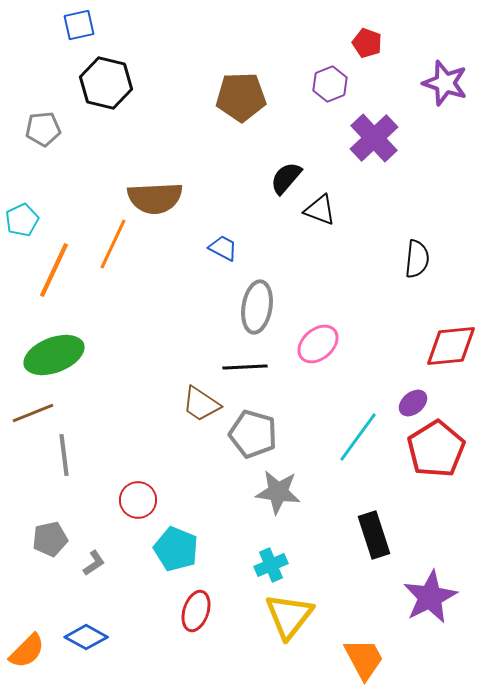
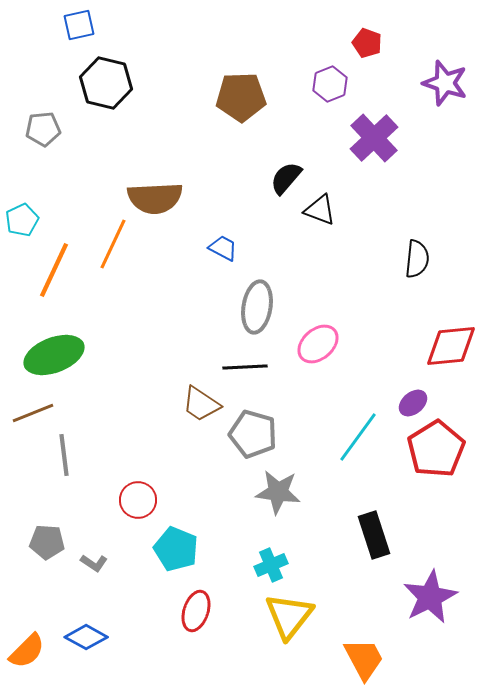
gray pentagon at (50, 539): moved 3 px left, 3 px down; rotated 16 degrees clockwise
gray L-shape at (94, 563): rotated 68 degrees clockwise
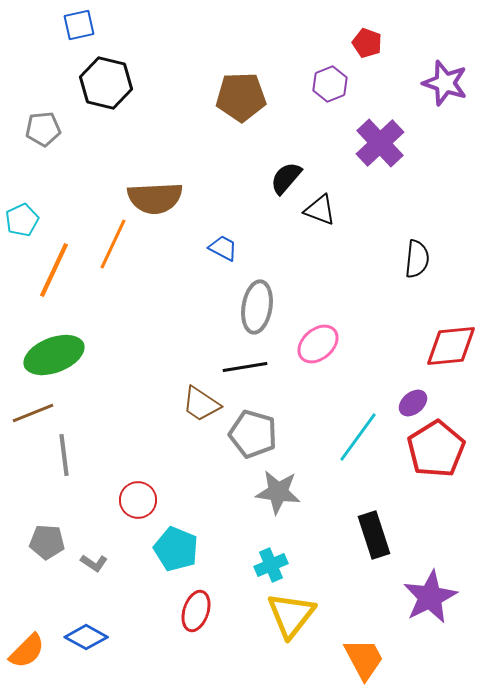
purple cross at (374, 138): moved 6 px right, 5 px down
black line at (245, 367): rotated 6 degrees counterclockwise
yellow triangle at (289, 616): moved 2 px right, 1 px up
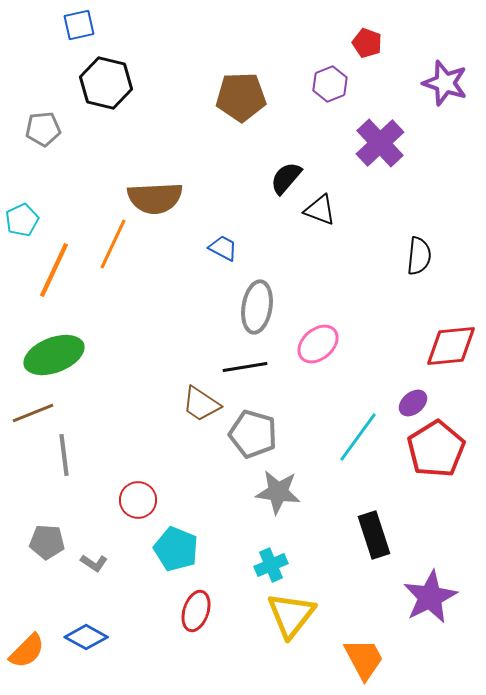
black semicircle at (417, 259): moved 2 px right, 3 px up
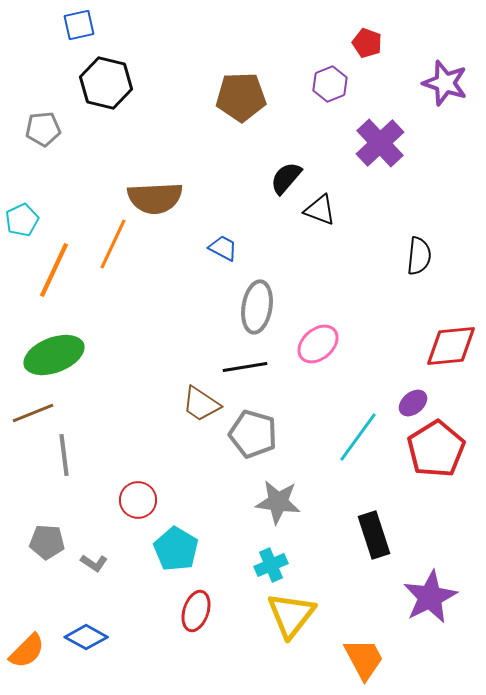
gray star at (278, 492): moved 10 px down
cyan pentagon at (176, 549): rotated 9 degrees clockwise
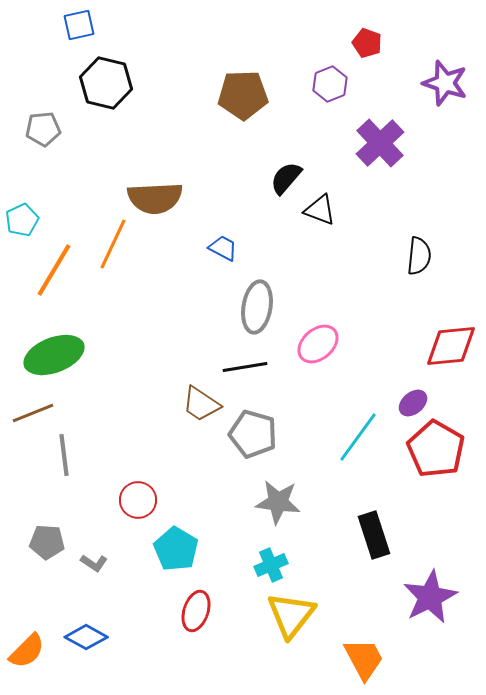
brown pentagon at (241, 97): moved 2 px right, 2 px up
orange line at (54, 270): rotated 6 degrees clockwise
red pentagon at (436, 449): rotated 10 degrees counterclockwise
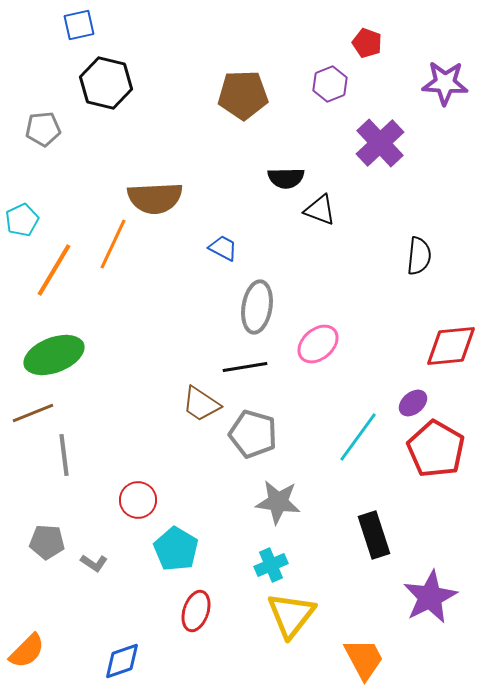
purple star at (445, 83): rotated 15 degrees counterclockwise
black semicircle at (286, 178): rotated 132 degrees counterclockwise
blue diamond at (86, 637): moved 36 px right, 24 px down; rotated 48 degrees counterclockwise
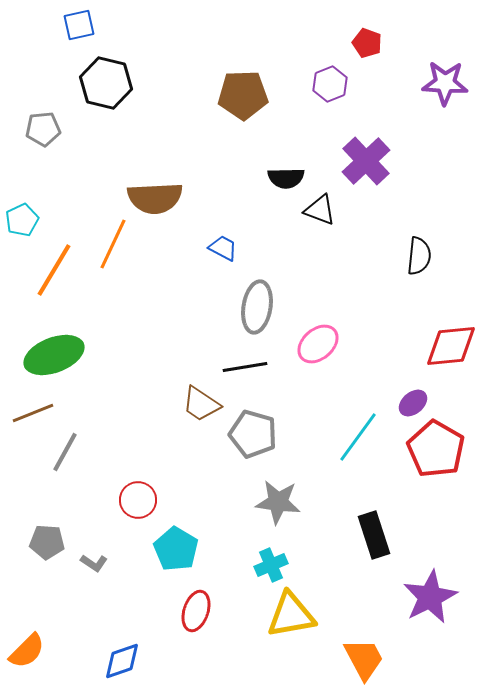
purple cross at (380, 143): moved 14 px left, 18 px down
gray line at (64, 455): moved 1 px right, 3 px up; rotated 36 degrees clockwise
yellow triangle at (291, 615): rotated 42 degrees clockwise
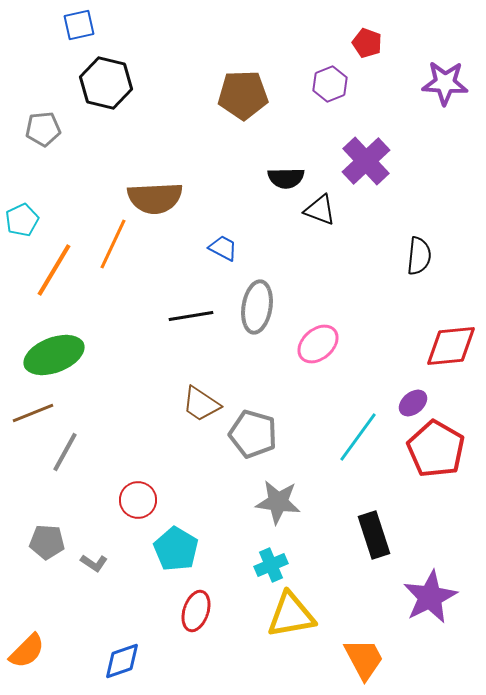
black line at (245, 367): moved 54 px left, 51 px up
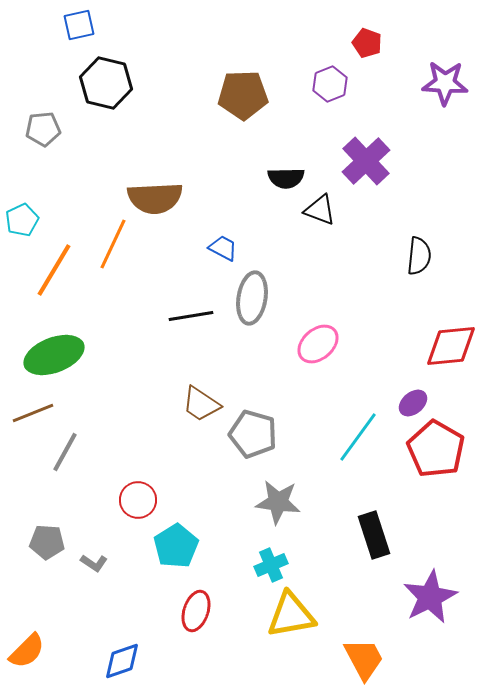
gray ellipse at (257, 307): moved 5 px left, 9 px up
cyan pentagon at (176, 549): moved 3 px up; rotated 9 degrees clockwise
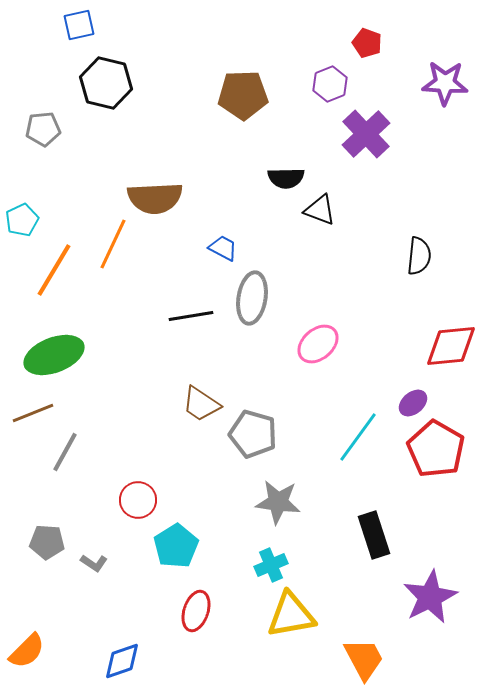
purple cross at (366, 161): moved 27 px up
